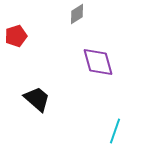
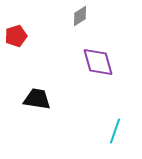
gray diamond: moved 3 px right, 2 px down
black trapezoid: rotated 32 degrees counterclockwise
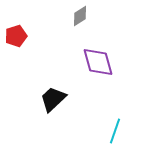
black trapezoid: moved 16 px right; rotated 52 degrees counterclockwise
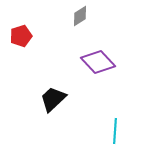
red pentagon: moved 5 px right
purple diamond: rotated 28 degrees counterclockwise
cyan line: rotated 15 degrees counterclockwise
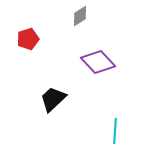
red pentagon: moved 7 px right, 3 px down
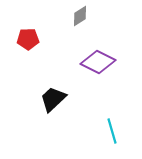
red pentagon: rotated 15 degrees clockwise
purple diamond: rotated 20 degrees counterclockwise
cyan line: moved 3 px left; rotated 20 degrees counterclockwise
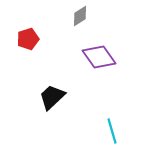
red pentagon: rotated 15 degrees counterclockwise
purple diamond: moved 1 px right, 5 px up; rotated 28 degrees clockwise
black trapezoid: moved 1 px left, 2 px up
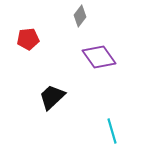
gray diamond: rotated 20 degrees counterclockwise
red pentagon: rotated 10 degrees clockwise
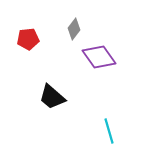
gray diamond: moved 6 px left, 13 px down
black trapezoid: rotated 96 degrees counterclockwise
cyan line: moved 3 px left
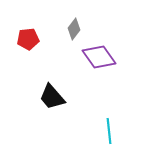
black trapezoid: rotated 8 degrees clockwise
cyan line: rotated 10 degrees clockwise
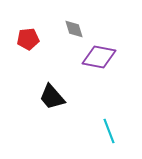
gray diamond: rotated 55 degrees counterclockwise
purple diamond: rotated 44 degrees counterclockwise
cyan line: rotated 15 degrees counterclockwise
